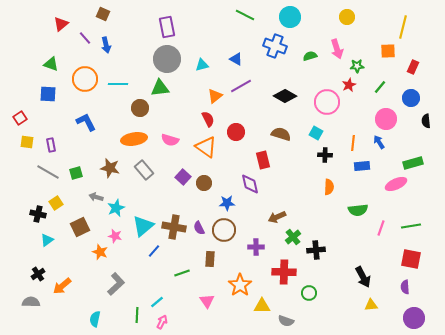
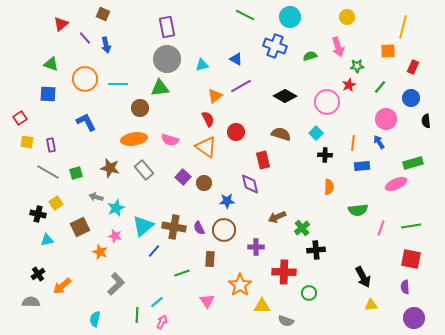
pink arrow at (337, 49): moved 1 px right, 2 px up
cyan square at (316, 133): rotated 16 degrees clockwise
blue star at (227, 203): moved 2 px up
green cross at (293, 237): moved 9 px right, 9 px up
cyan triangle at (47, 240): rotated 24 degrees clockwise
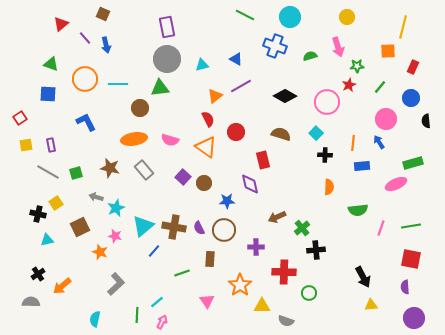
yellow square at (27, 142): moved 1 px left, 3 px down; rotated 16 degrees counterclockwise
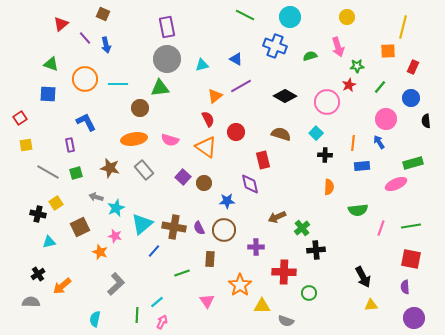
purple rectangle at (51, 145): moved 19 px right
cyan triangle at (143, 226): moved 1 px left, 2 px up
cyan triangle at (47, 240): moved 2 px right, 2 px down
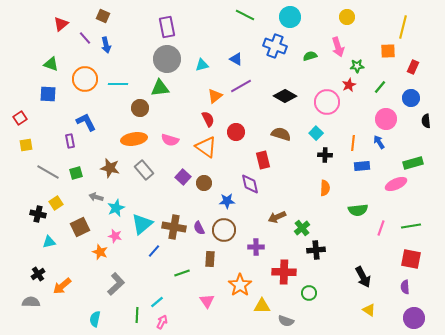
brown square at (103, 14): moved 2 px down
purple rectangle at (70, 145): moved 4 px up
orange semicircle at (329, 187): moved 4 px left, 1 px down
yellow triangle at (371, 305): moved 2 px left, 5 px down; rotated 40 degrees clockwise
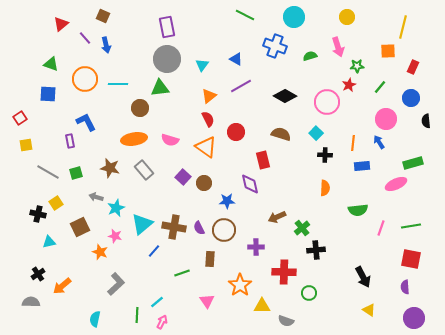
cyan circle at (290, 17): moved 4 px right
cyan triangle at (202, 65): rotated 40 degrees counterclockwise
orange triangle at (215, 96): moved 6 px left
